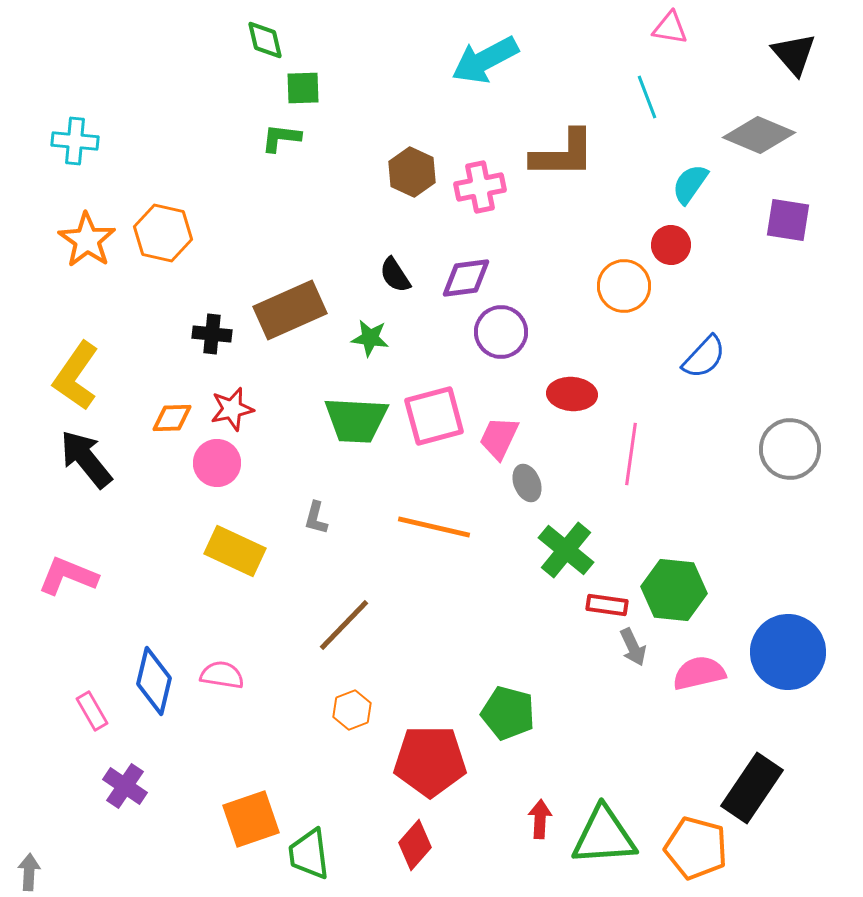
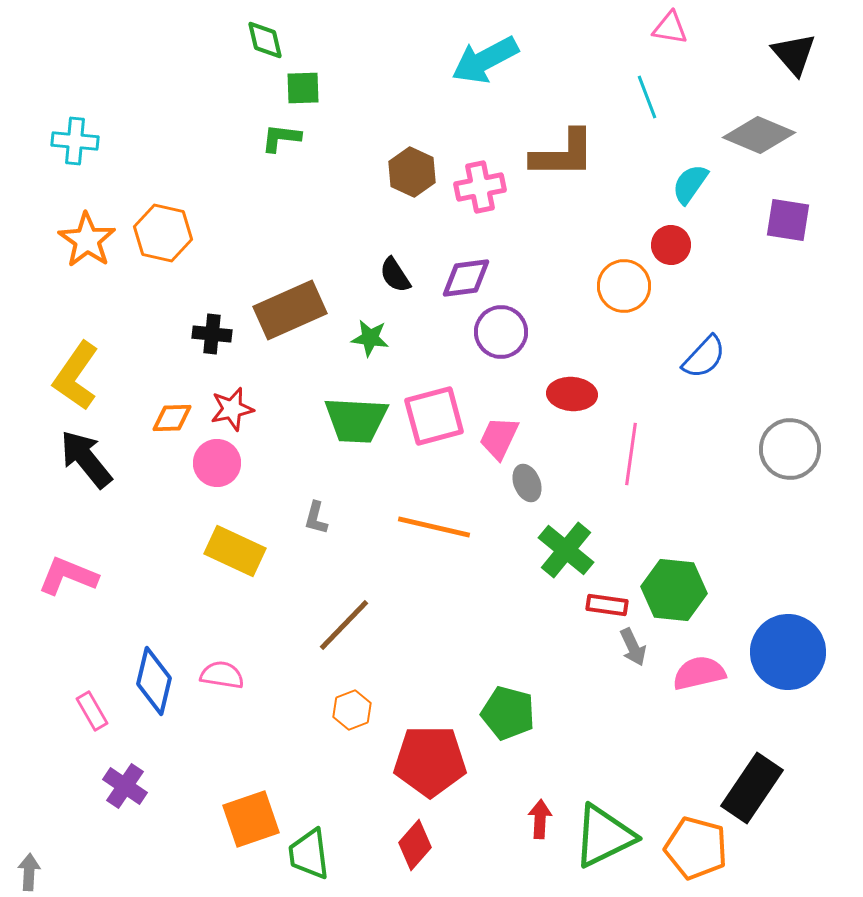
green triangle at (604, 836): rotated 22 degrees counterclockwise
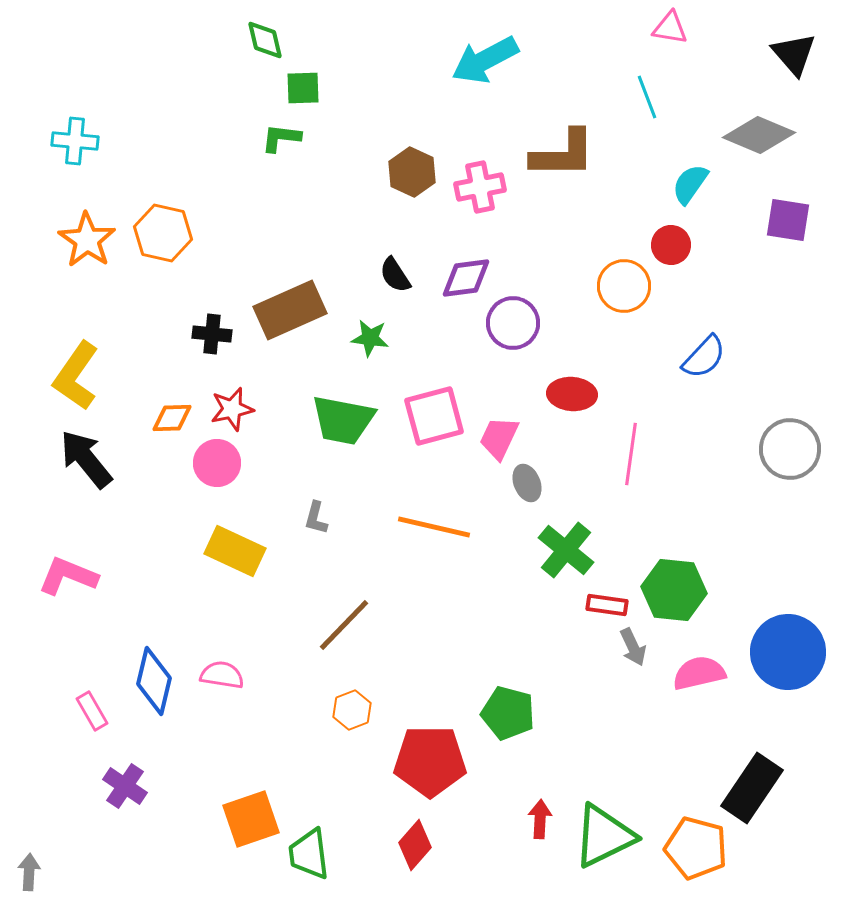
purple circle at (501, 332): moved 12 px right, 9 px up
green trapezoid at (356, 420): moved 13 px left; rotated 8 degrees clockwise
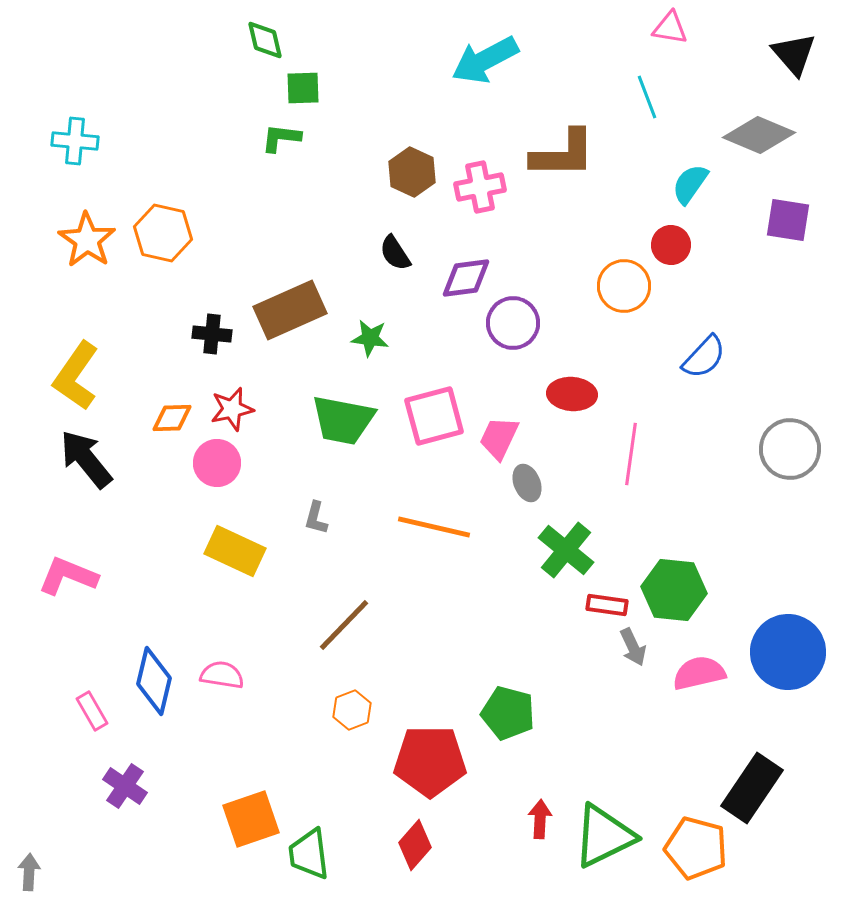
black semicircle at (395, 275): moved 22 px up
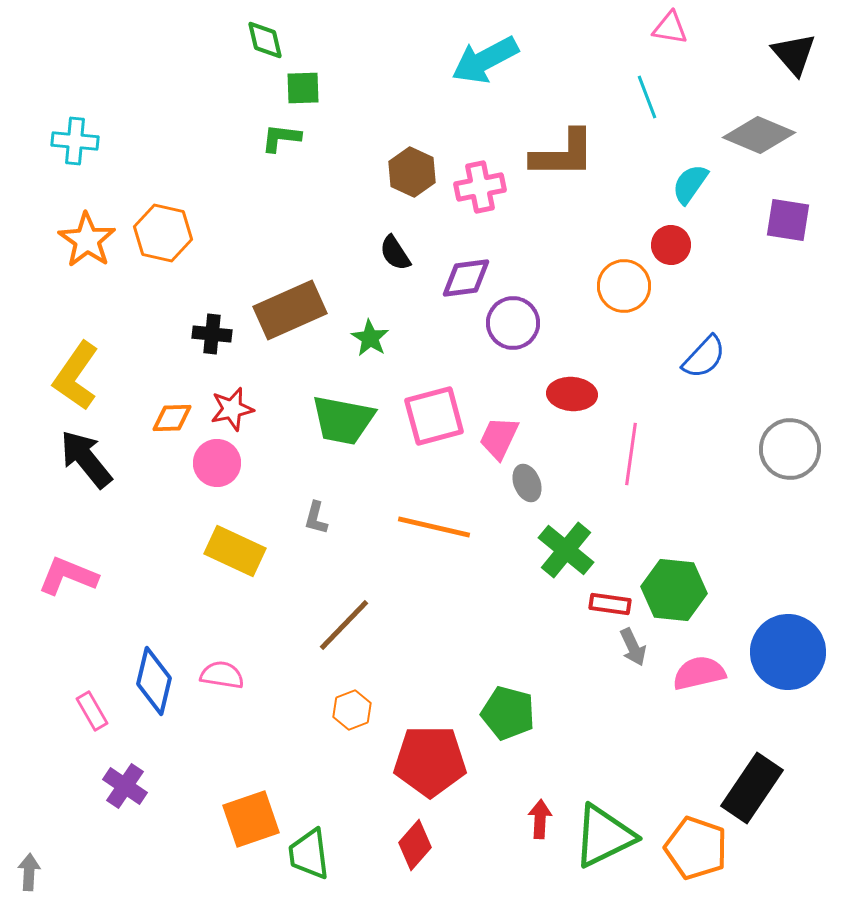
green star at (370, 338): rotated 24 degrees clockwise
red rectangle at (607, 605): moved 3 px right, 1 px up
orange pentagon at (696, 848): rotated 4 degrees clockwise
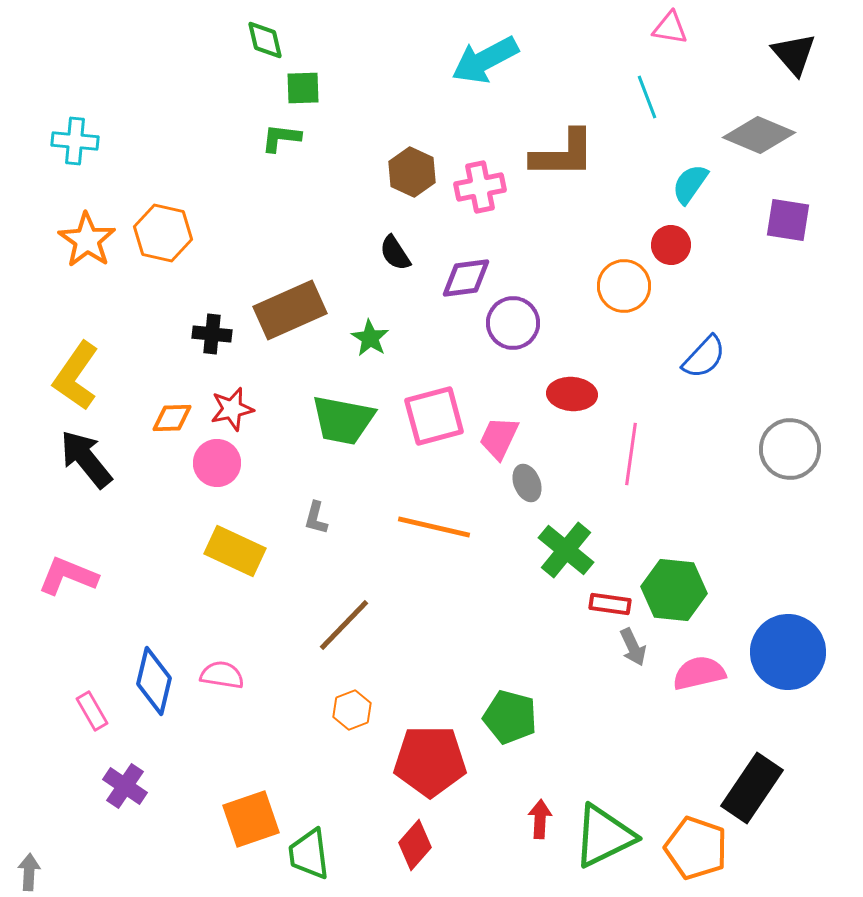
green pentagon at (508, 713): moved 2 px right, 4 px down
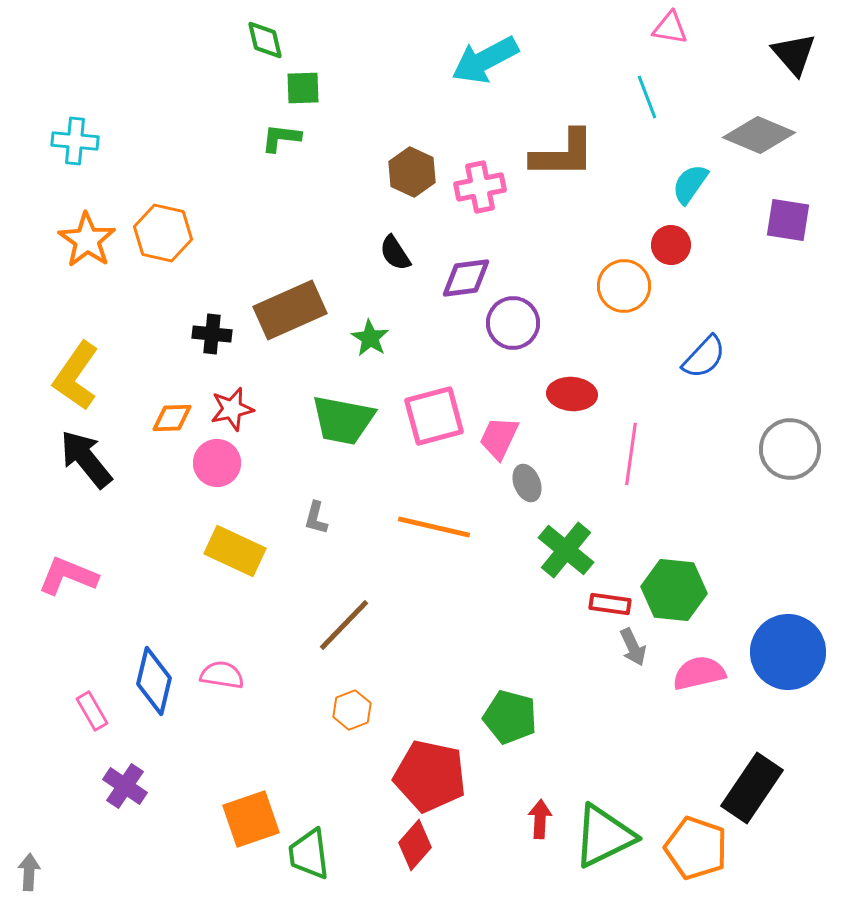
red pentagon at (430, 761): moved 15 px down; rotated 12 degrees clockwise
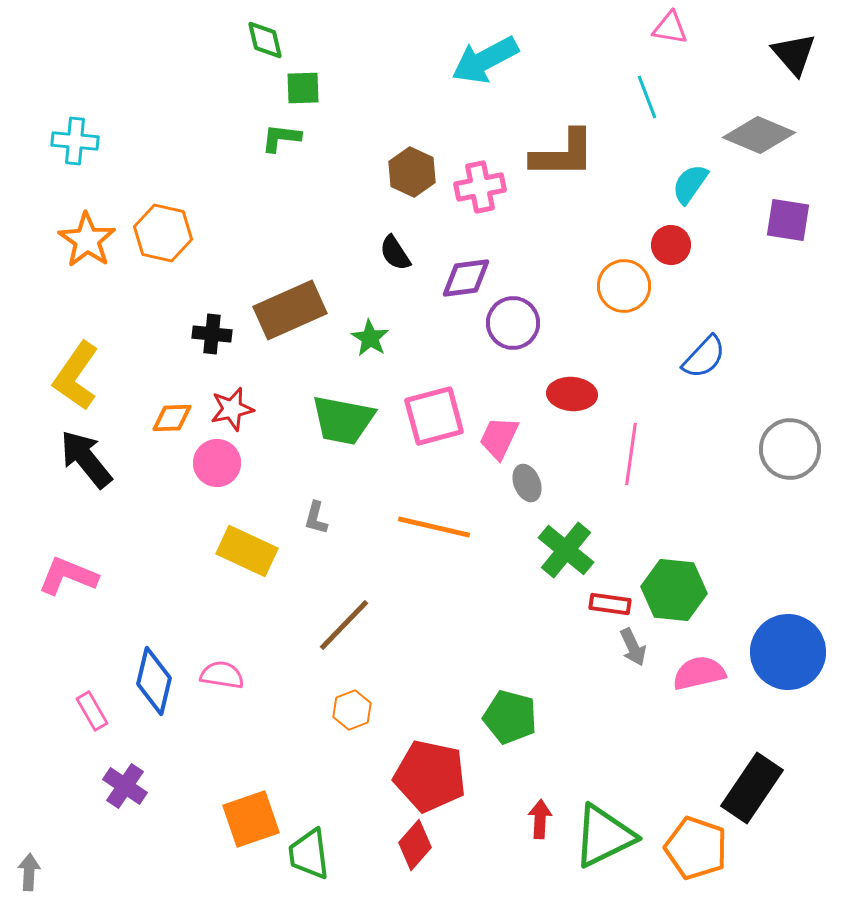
yellow rectangle at (235, 551): moved 12 px right
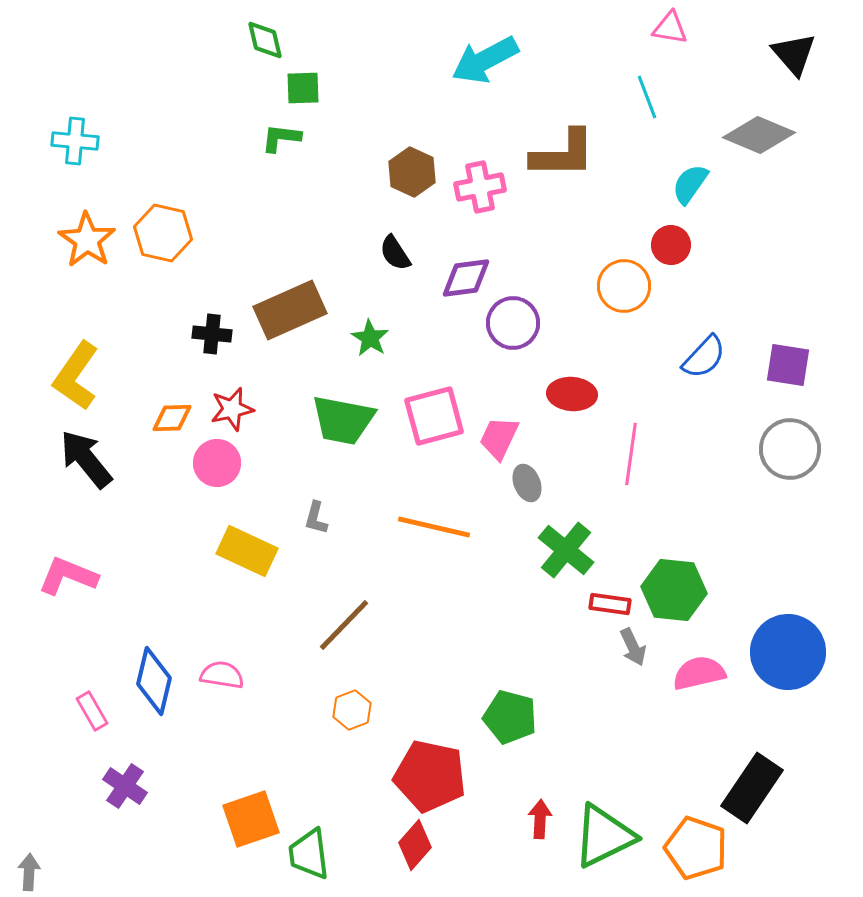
purple square at (788, 220): moved 145 px down
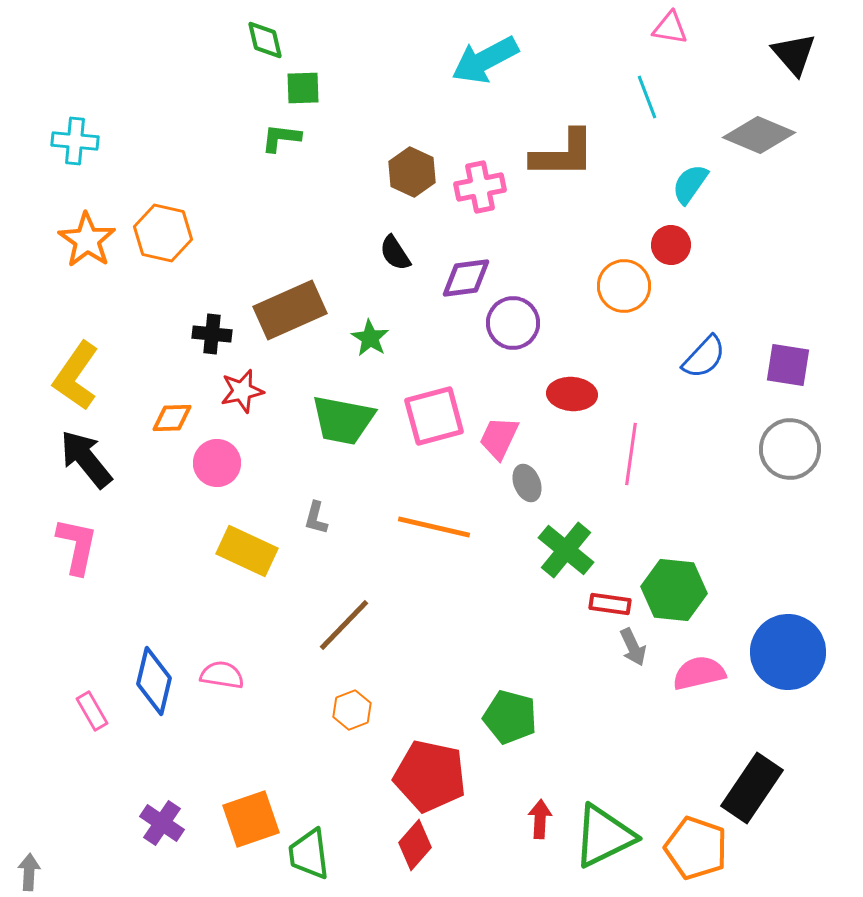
red star at (232, 409): moved 10 px right, 18 px up
pink L-shape at (68, 576): moved 9 px right, 30 px up; rotated 80 degrees clockwise
purple cross at (125, 786): moved 37 px right, 37 px down
